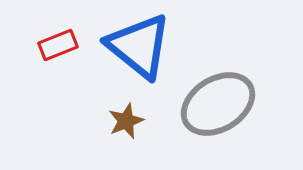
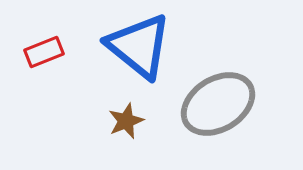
red rectangle: moved 14 px left, 7 px down
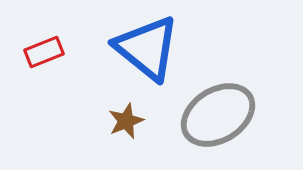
blue triangle: moved 8 px right, 2 px down
gray ellipse: moved 11 px down
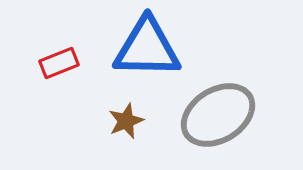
blue triangle: rotated 38 degrees counterclockwise
red rectangle: moved 15 px right, 11 px down
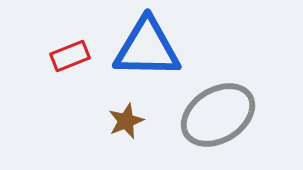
red rectangle: moved 11 px right, 7 px up
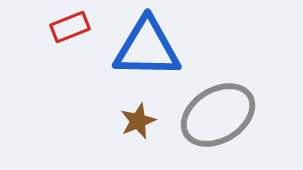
red rectangle: moved 29 px up
brown star: moved 12 px right
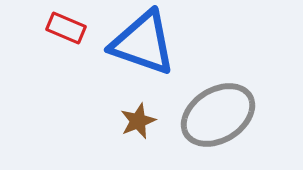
red rectangle: moved 4 px left, 1 px down; rotated 45 degrees clockwise
blue triangle: moved 4 px left, 5 px up; rotated 18 degrees clockwise
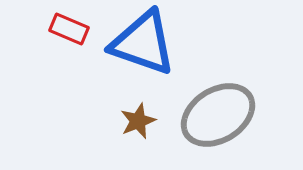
red rectangle: moved 3 px right, 1 px down
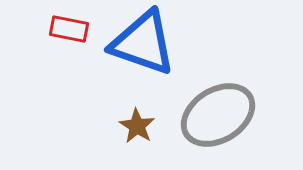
red rectangle: rotated 12 degrees counterclockwise
brown star: moved 1 px left, 5 px down; rotated 18 degrees counterclockwise
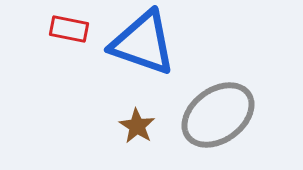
gray ellipse: rotated 4 degrees counterclockwise
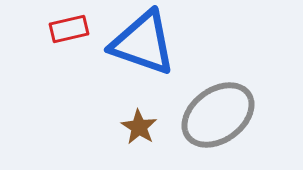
red rectangle: rotated 24 degrees counterclockwise
brown star: moved 2 px right, 1 px down
